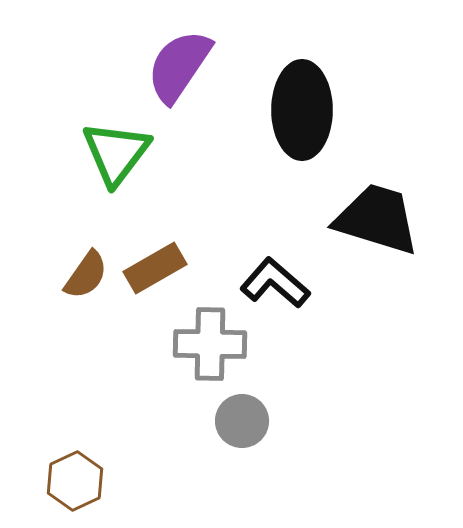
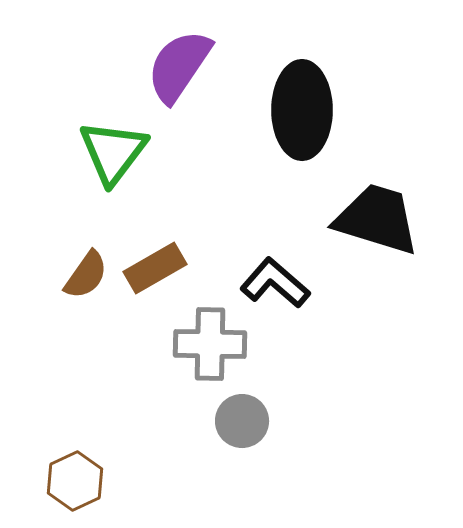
green triangle: moved 3 px left, 1 px up
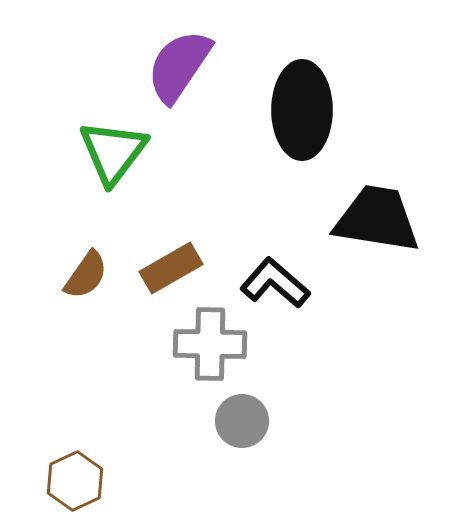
black trapezoid: rotated 8 degrees counterclockwise
brown rectangle: moved 16 px right
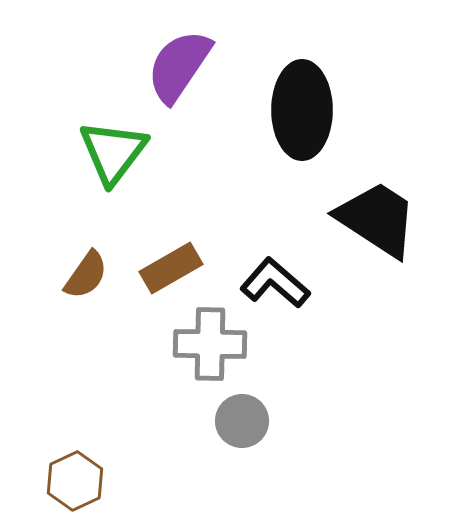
black trapezoid: rotated 24 degrees clockwise
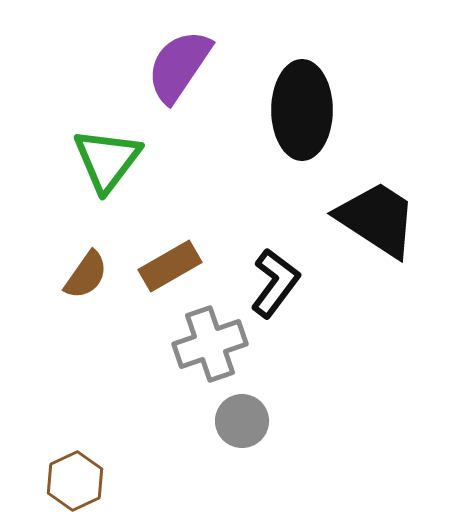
green triangle: moved 6 px left, 8 px down
brown rectangle: moved 1 px left, 2 px up
black L-shape: rotated 86 degrees clockwise
gray cross: rotated 20 degrees counterclockwise
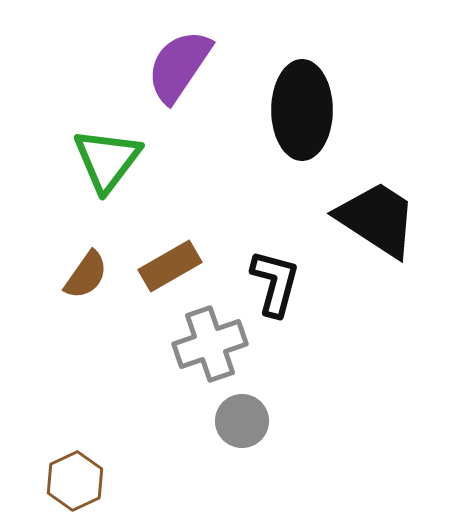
black L-shape: rotated 22 degrees counterclockwise
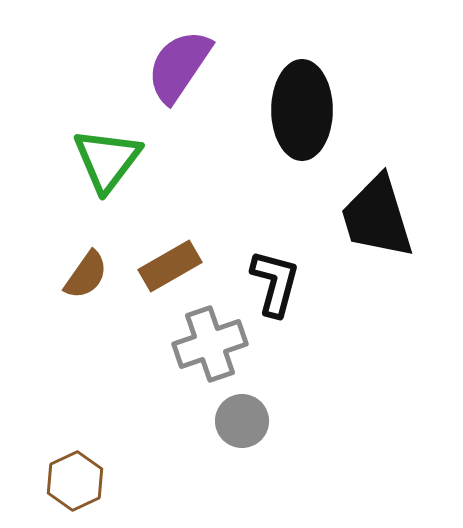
black trapezoid: moved 2 px up; rotated 140 degrees counterclockwise
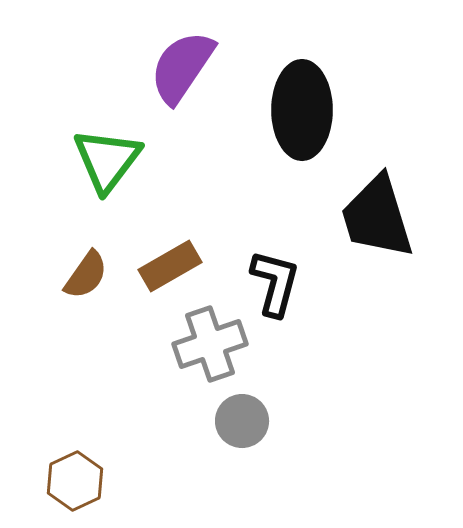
purple semicircle: moved 3 px right, 1 px down
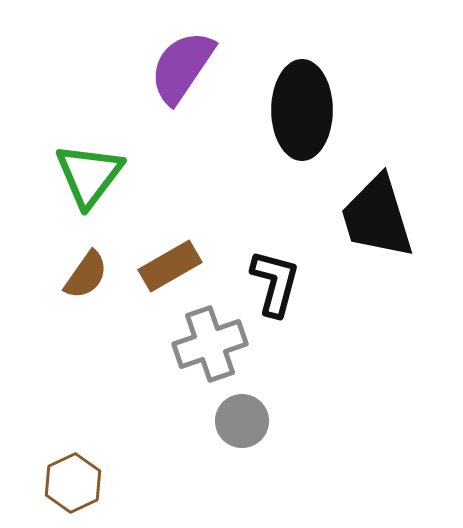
green triangle: moved 18 px left, 15 px down
brown hexagon: moved 2 px left, 2 px down
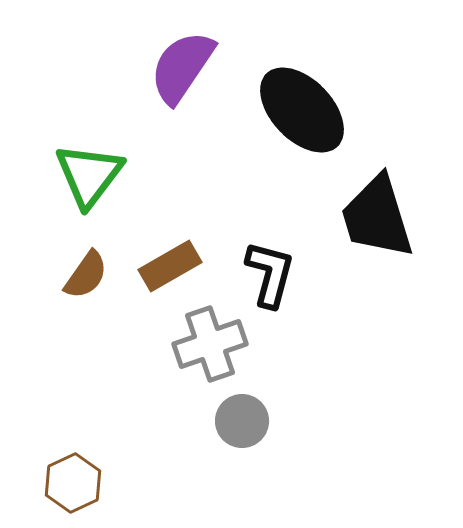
black ellipse: rotated 44 degrees counterclockwise
black L-shape: moved 5 px left, 9 px up
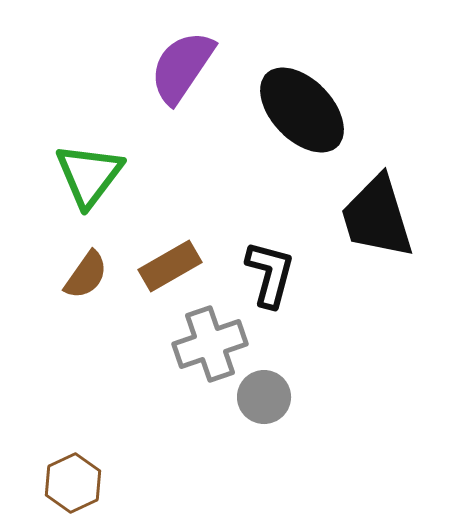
gray circle: moved 22 px right, 24 px up
